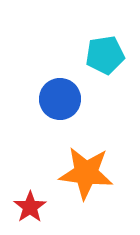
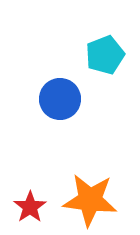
cyan pentagon: rotated 12 degrees counterclockwise
orange star: moved 4 px right, 27 px down
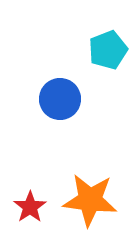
cyan pentagon: moved 3 px right, 5 px up
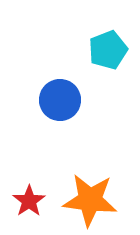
blue circle: moved 1 px down
red star: moved 1 px left, 6 px up
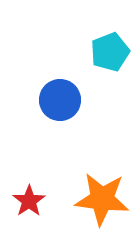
cyan pentagon: moved 2 px right, 2 px down
orange star: moved 12 px right, 1 px up
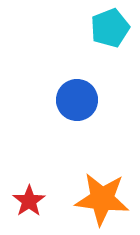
cyan pentagon: moved 24 px up
blue circle: moved 17 px right
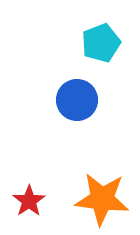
cyan pentagon: moved 9 px left, 15 px down
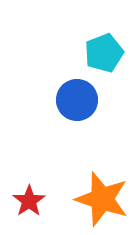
cyan pentagon: moved 3 px right, 10 px down
orange star: rotated 12 degrees clockwise
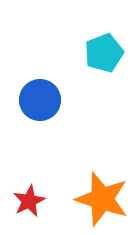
blue circle: moved 37 px left
red star: rotated 8 degrees clockwise
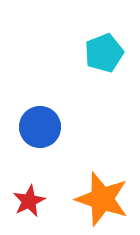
blue circle: moved 27 px down
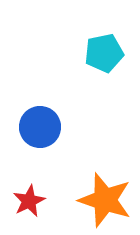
cyan pentagon: rotated 9 degrees clockwise
orange star: moved 3 px right, 1 px down
